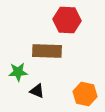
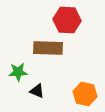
brown rectangle: moved 1 px right, 3 px up
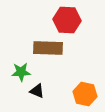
green star: moved 3 px right
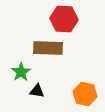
red hexagon: moved 3 px left, 1 px up
green star: rotated 30 degrees counterclockwise
black triangle: rotated 14 degrees counterclockwise
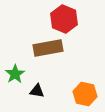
red hexagon: rotated 20 degrees clockwise
brown rectangle: rotated 12 degrees counterclockwise
green star: moved 6 px left, 2 px down
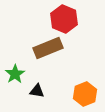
brown rectangle: rotated 12 degrees counterclockwise
orange hexagon: rotated 25 degrees clockwise
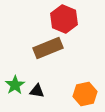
green star: moved 11 px down
orange hexagon: rotated 10 degrees clockwise
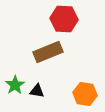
red hexagon: rotated 20 degrees counterclockwise
brown rectangle: moved 4 px down
orange hexagon: rotated 20 degrees clockwise
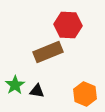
red hexagon: moved 4 px right, 6 px down
orange hexagon: rotated 15 degrees clockwise
